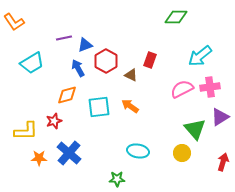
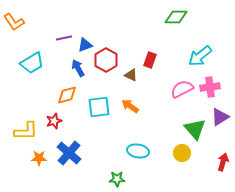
red hexagon: moved 1 px up
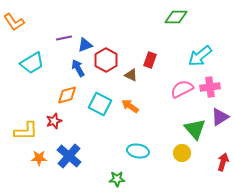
cyan square: moved 1 px right, 3 px up; rotated 35 degrees clockwise
blue cross: moved 3 px down
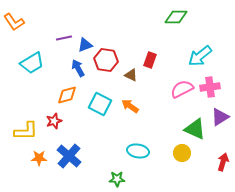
red hexagon: rotated 20 degrees counterclockwise
green triangle: rotated 25 degrees counterclockwise
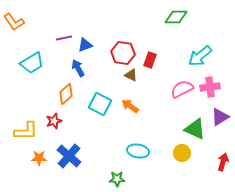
red hexagon: moved 17 px right, 7 px up
orange diamond: moved 1 px left, 1 px up; rotated 25 degrees counterclockwise
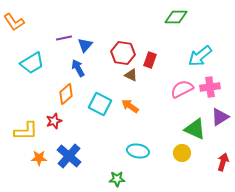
blue triangle: rotated 28 degrees counterclockwise
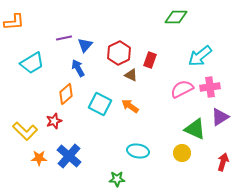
orange L-shape: rotated 60 degrees counterclockwise
red hexagon: moved 4 px left; rotated 25 degrees clockwise
yellow L-shape: moved 1 px left; rotated 45 degrees clockwise
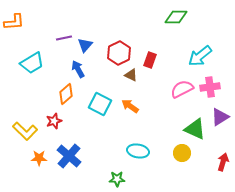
blue arrow: moved 1 px down
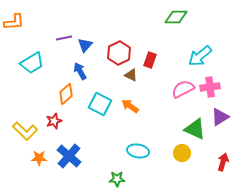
blue arrow: moved 2 px right, 2 px down
pink semicircle: moved 1 px right
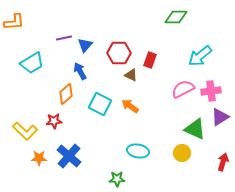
red hexagon: rotated 25 degrees clockwise
pink cross: moved 1 px right, 4 px down
red star: rotated 14 degrees clockwise
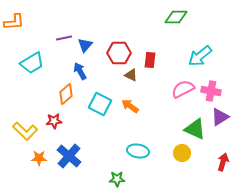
red rectangle: rotated 14 degrees counterclockwise
pink cross: rotated 18 degrees clockwise
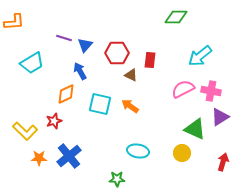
purple line: rotated 28 degrees clockwise
red hexagon: moved 2 px left
orange diamond: rotated 15 degrees clockwise
cyan square: rotated 15 degrees counterclockwise
red star: rotated 14 degrees counterclockwise
blue cross: rotated 10 degrees clockwise
